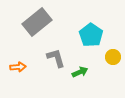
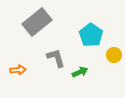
yellow circle: moved 1 px right, 2 px up
orange arrow: moved 3 px down
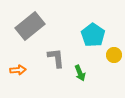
gray rectangle: moved 7 px left, 4 px down
cyan pentagon: moved 2 px right
gray L-shape: rotated 10 degrees clockwise
green arrow: moved 1 px down; rotated 91 degrees clockwise
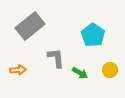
yellow circle: moved 4 px left, 15 px down
green arrow: rotated 35 degrees counterclockwise
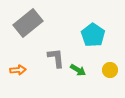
gray rectangle: moved 2 px left, 3 px up
green arrow: moved 2 px left, 3 px up
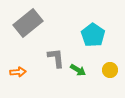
orange arrow: moved 2 px down
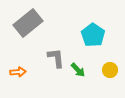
green arrow: rotated 14 degrees clockwise
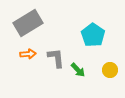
gray rectangle: rotated 8 degrees clockwise
orange arrow: moved 10 px right, 18 px up
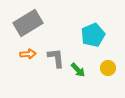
cyan pentagon: rotated 15 degrees clockwise
yellow circle: moved 2 px left, 2 px up
